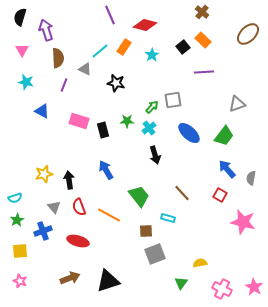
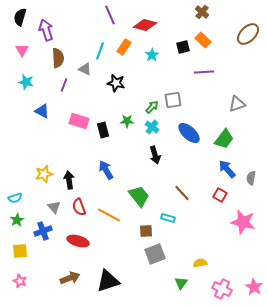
black square at (183, 47): rotated 24 degrees clockwise
cyan line at (100, 51): rotated 30 degrees counterclockwise
cyan cross at (149, 128): moved 3 px right, 1 px up; rotated 16 degrees counterclockwise
green trapezoid at (224, 136): moved 3 px down
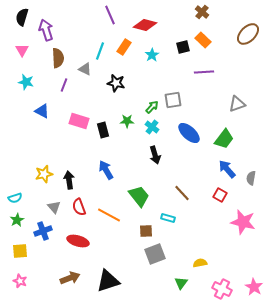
black semicircle at (20, 17): moved 2 px right
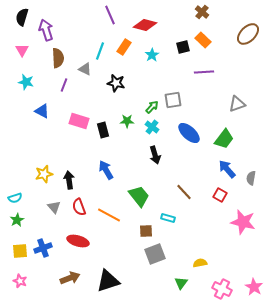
brown line at (182, 193): moved 2 px right, 1 px up
blue cross at (43, 231): moved 17 px down
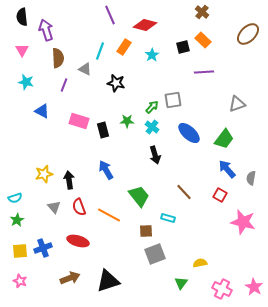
black semicircle at (22, 17): rotated 24 degrees counterclockwise
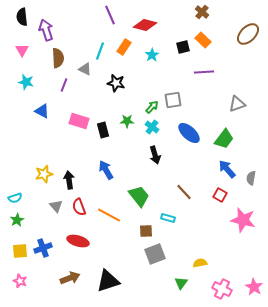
gray triangle at (54, 207): moved 2 px right, 1 px up
pink star at (243, 222): moved 2 px up
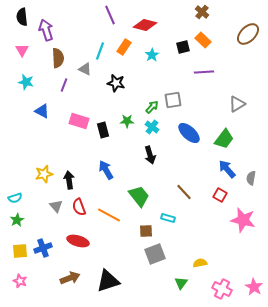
gray triangle at (237, 104): rotated 12 degrees counterclockwise
black arrow at (155, 155): moved 5 px left
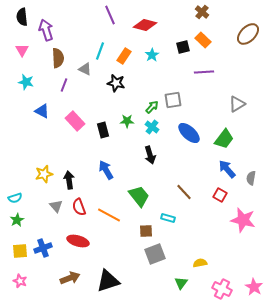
orange rectangle at (124, 47): moved 9 px down
pink rectangle at (79, 121): moved 4 px left; rotated 30 degrees clockwise
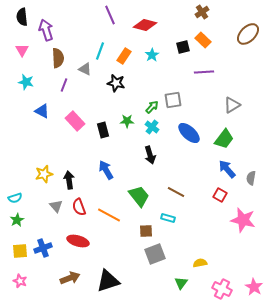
brown cross at (202, 12): rotated 16 degrees clockwise
gray triangle at (237, 104): moved 5 px left, 1 px down
brown line at (184, 192): moved 8 px left; rotated 18 degrees counterclockwise
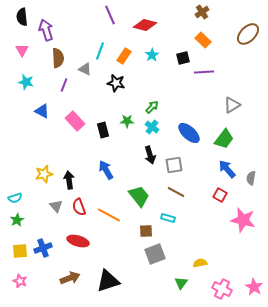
black square at (183, 47): moved 11 px down
gray square at (173, 100): moved 1 px right, 65 px down
